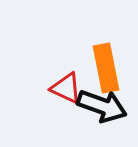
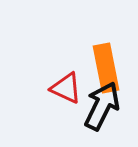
black arrow: rotated 84 degrees counterclockwise
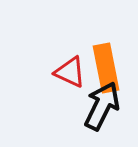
red triangle: moved 4 px right, 16 px up
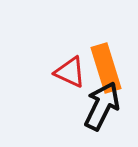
orange rectangle: rotated 6 degrees counterclockwise
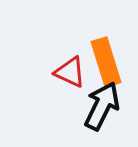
orange rectangle: moved 6 px up
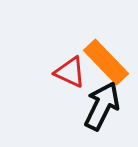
orange rectangle: rotated 27 degrees counterclockwise
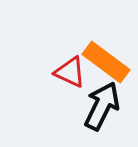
orange rectangle: rotated 9 degrees counterclockwise
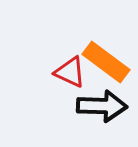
black arrow: rotated 66 degrees clockwise
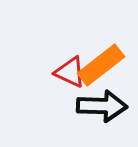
orange rectangle: moved 5 px left, 3 px down; rotated 75 degrees counterclockwise
